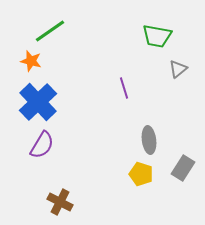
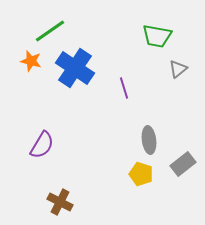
blue cross: moved 37 px right, 34 px up; rotated 12 degrees counterclockwise
gray rectangle: moved 4 px up; rotated 20 degrees clockwise
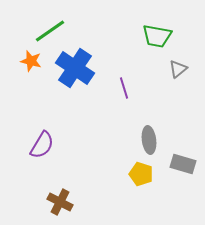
gray rectangle: rotated 55 degrees clockwise
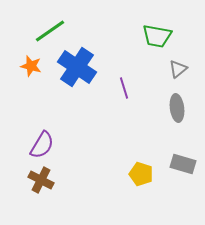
orange star: moved 5 px down
blue cross: moved 2 px right, 1 px up
gray ellipse: moved 28 px right, 32 px up
brown cross: moved 19 px left, 22 px up
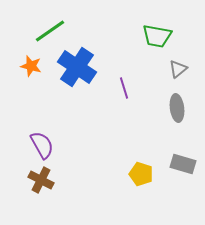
purple semicircle: rotated 60 degrees counterclockwise
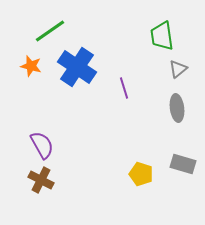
green trapezoid: moved 5 px right; rotated 72 degrees clockwise
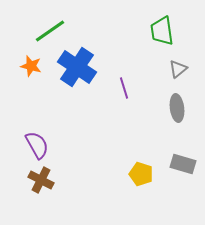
green trapezoid: moved 5 px up
purple semicircle: moved 5 px left
